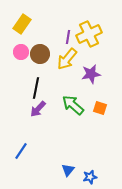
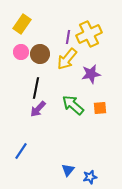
orange square: rotated 24 degrees counterclockwise
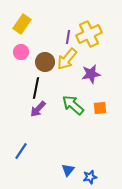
brown circle: moved 5 px right, 8 px down
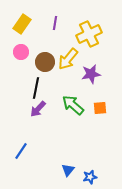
purple line: moved 13 px left, 14 px up
yellow arrow: moved 1 px right
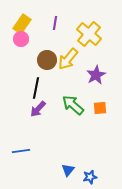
yellow cross: rotated 25 degrees counterclockwise
pink circle: moved 13 px up
brown circle: moved 2 px right, 2 px up
purple star: moved 5 px right, 1 px down; rotated 18 degrees counterclockwise
blue line: rotated 48 degrees clockwise
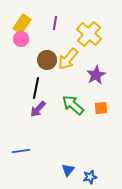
orange square: moved 1 px right
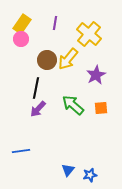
blue star: moved 2 px up
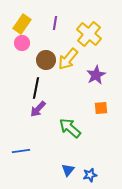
pink circle: moved 1 px right, 4 px down
brown circle: moved 1 px left
green arrow: moved 3 px left, 23 px down
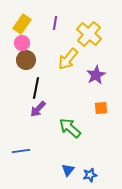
brown circle: moved 20 px left
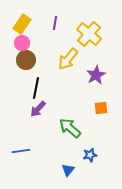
blue star: moved 20 px up
